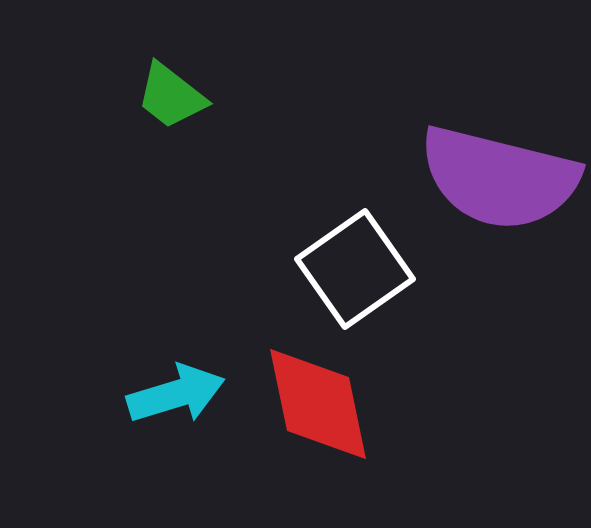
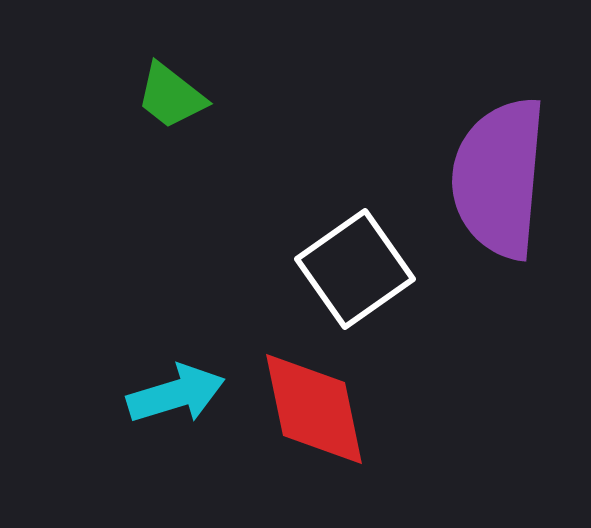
purple semicircle: rotated 81 degrees clockwise
red diamond: moved 4 px left, 5 px down
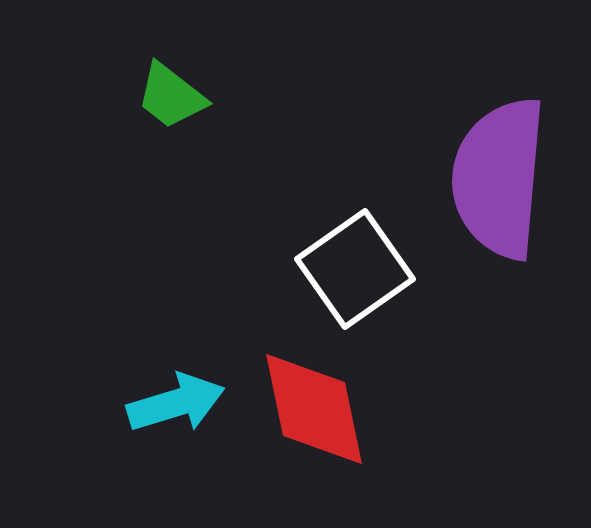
cyan arrow: moved 9 px down
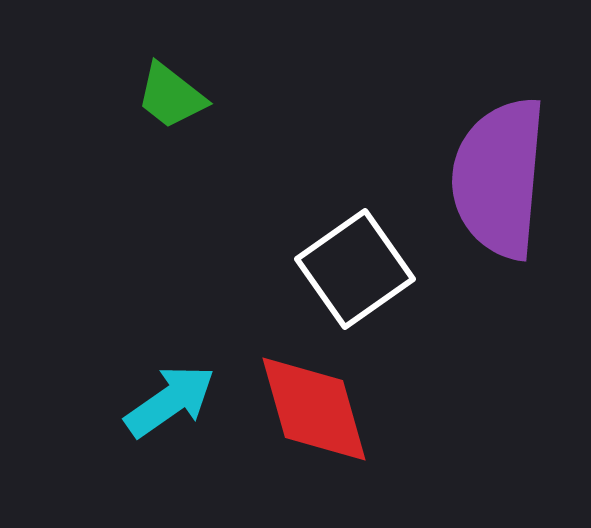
cyan arrow: moved 6 px left, 2 px up; rotated 18 degrees counterclockwise
red diamond: rotated 4 degrees counterclockwise
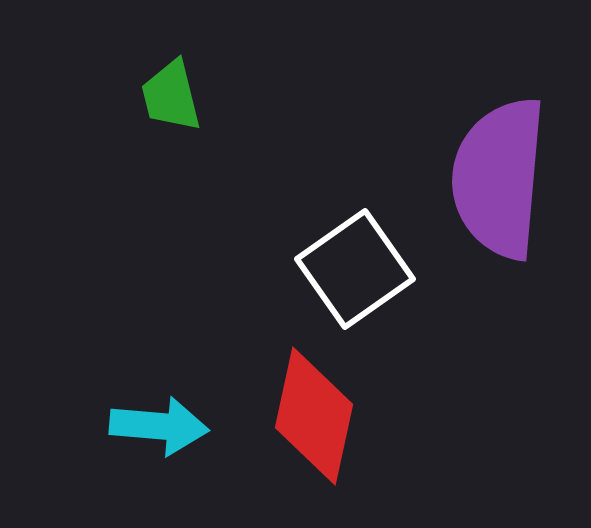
green trapezoid: rotated 38 degrees clockwise
cyan arrow: moved 11 px left, 25 px down; rotated 40 degrees clockwise
red diamond: moved 7 px down; rotated 28 degrees clockwise
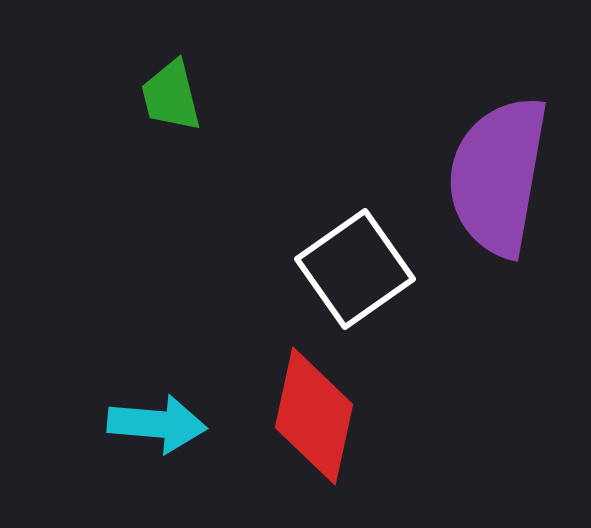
purple semicircle: moved 1 px left, 2 px up; rotated 5 degrees clockwise
cyan arrow: moved 2 px left, 2 px up
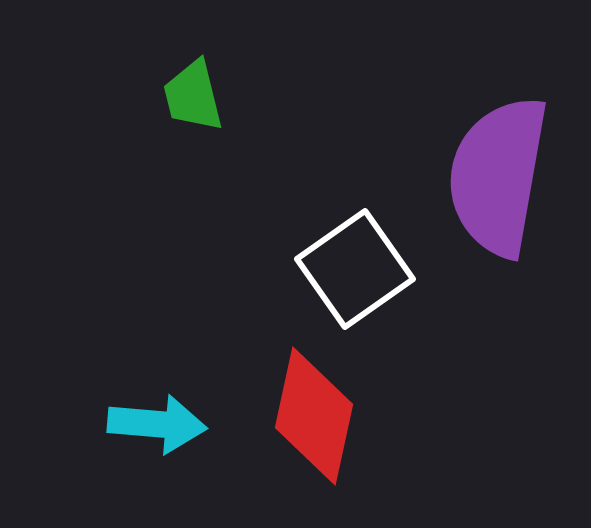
green trapezoid: moved 22 px right
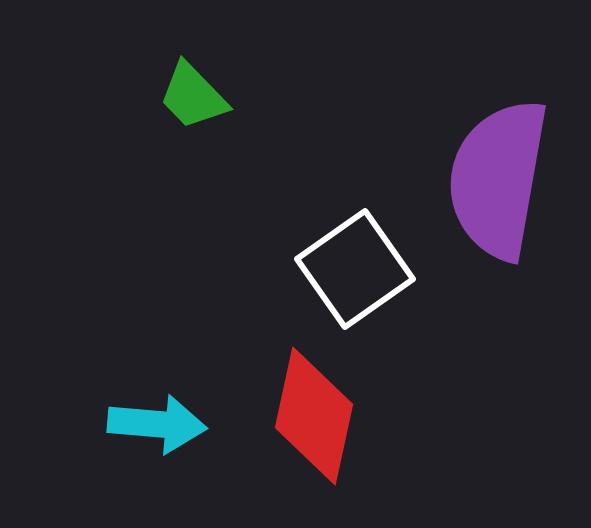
green trapezoid: rotated 30 degrees counterclockwise
purple semicircle: moved 3 px down
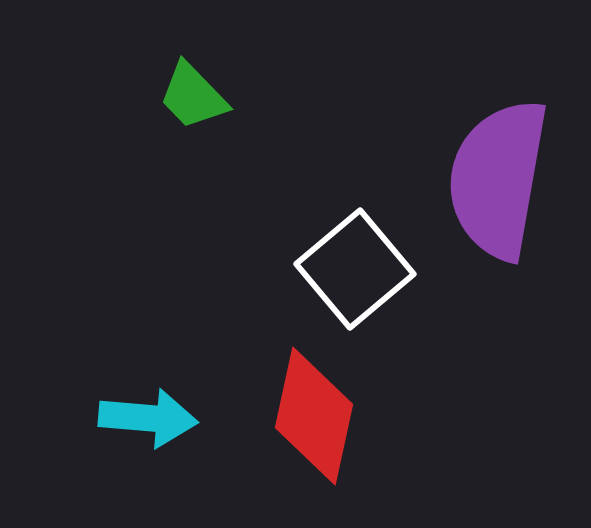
white square: rotated 5 degrees counterclockwise
cyan arrow: moved 9 px left, 6 px up
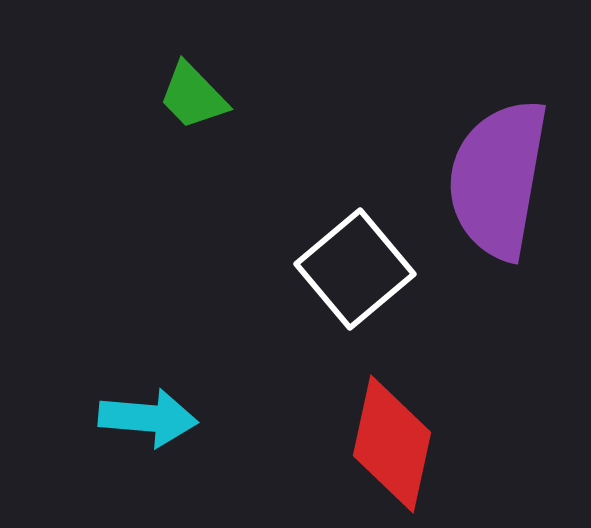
red diamond: moved 78 px right, 28 px down
